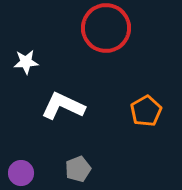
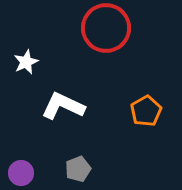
white star: rotated 20 degrees counterclockwise
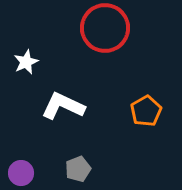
red circle: moved 1 px left
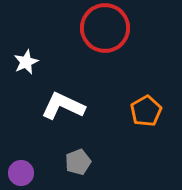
gray pentagon: moved 7 px up
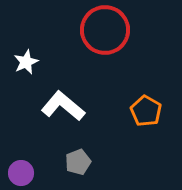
red circle: moved 2 px down
white L-shape: rotated 15 degrees clockwise
orange pentagon: rotated 12 degrees counterclockwise
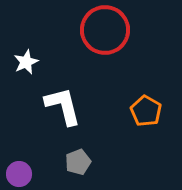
white L-shape: rotated 36 degrees clockwise
purple circle: moved 2 px left, 1 px down
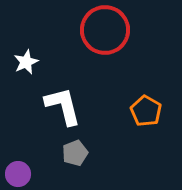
gray pentagon: moved 3 px left, 9 px up
purple circle: moved 1 px left
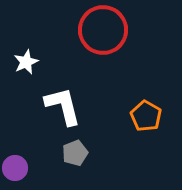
red circle: moved 2 px left
orange pentagon: moved 5 px down
purple circle: moved 3 px left, 6 px up
